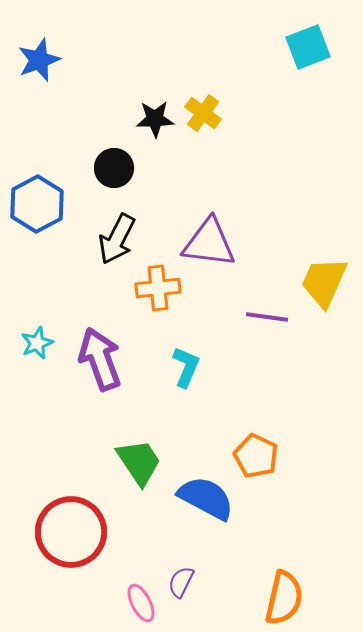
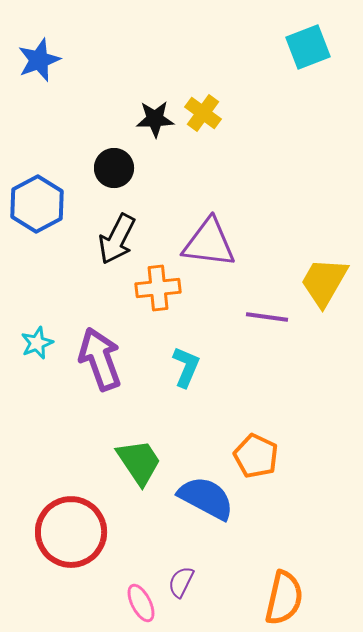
yellow trapezoid: rotated 6 degrees clockwise
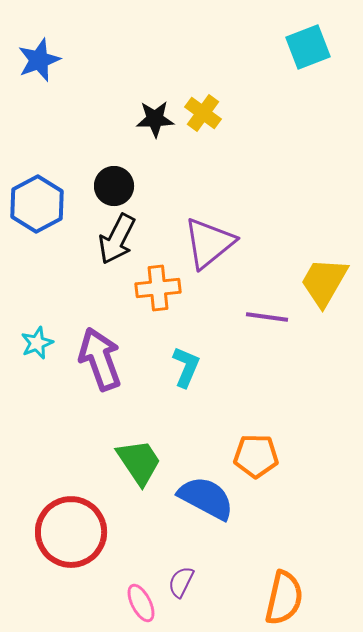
black circle: moved 18 px down
purple triangle: rotated 46 degrees counterclockwise
orange pentagon: rotated 24 degrees counterclockwise
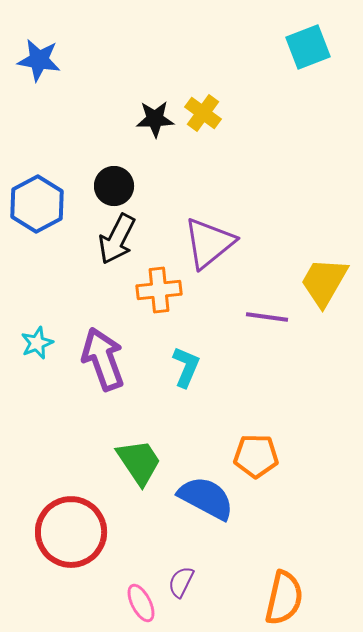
blue star: rotated 30 degrees clockwise
orange cross: moved 1 px right, 2 px down
purple arrow: moved 3 px right
